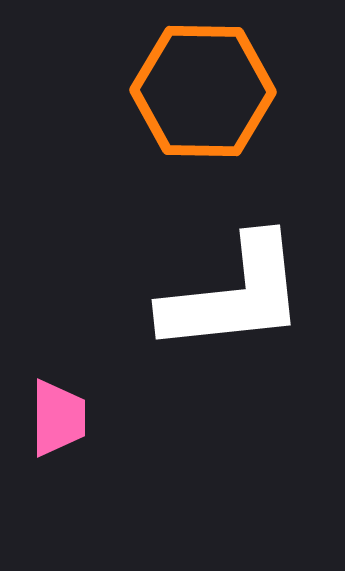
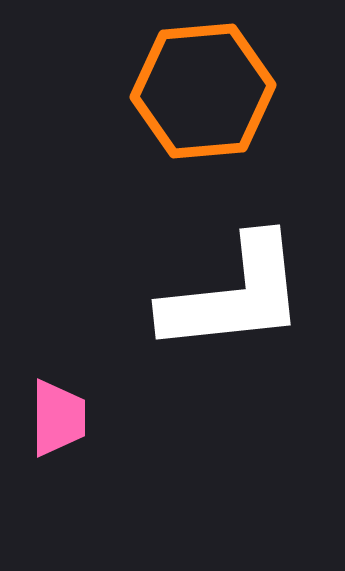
orange hexagon: rotated 6 degrees counterclockwise
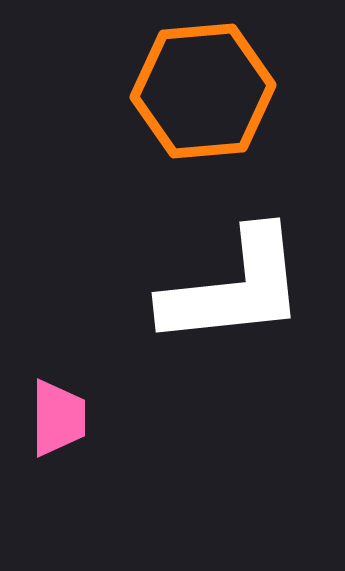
white L-shape: moved 7 px up
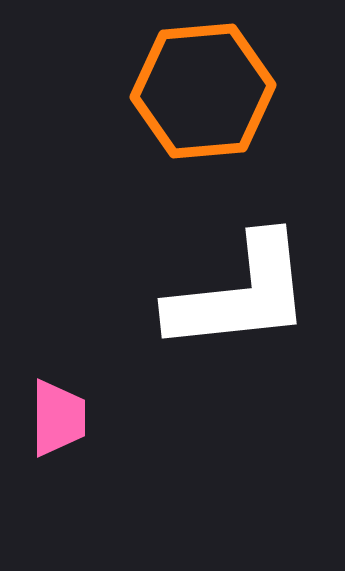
white L-shape: moved 6 px right, 6 px down
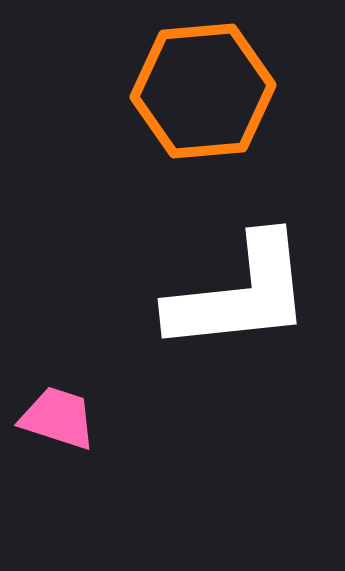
pink trapezoid: rotated 72 degrees counterclockwise
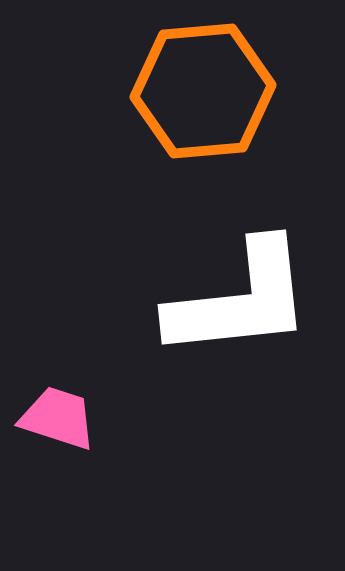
white L-shape: moved 6 px down
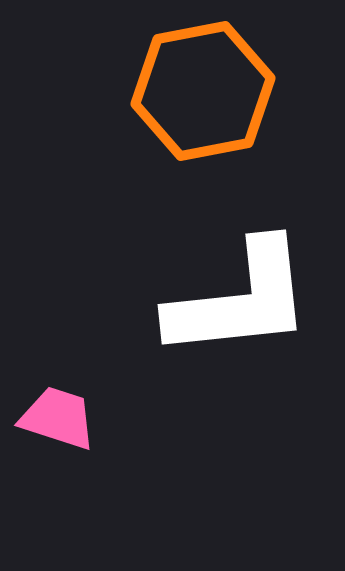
orange hexagon: rotated 6 degrees counterclockwise
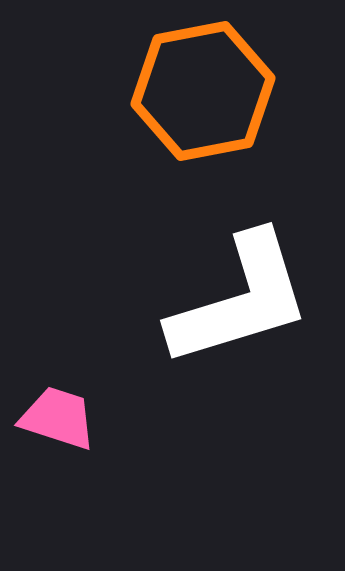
white L-shape: rotated 11 degrees counterclockwise
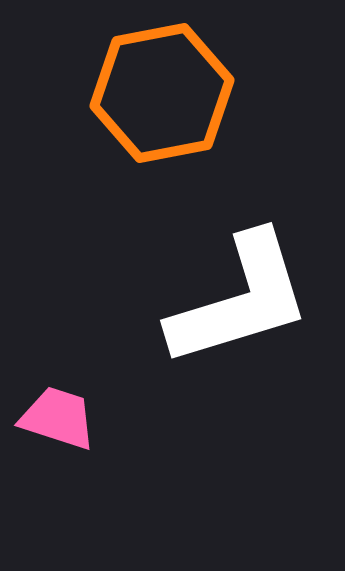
orange hexagon: moved 41 px left, 2 px down
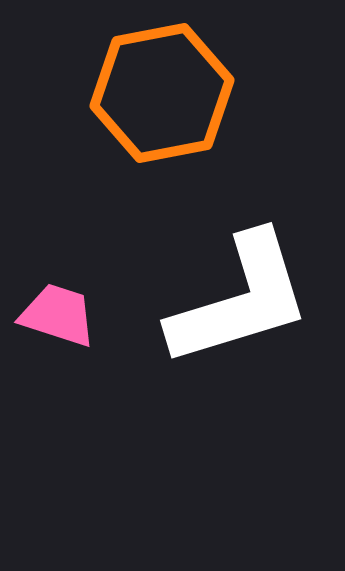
pink trapezoid: moved 103 px up
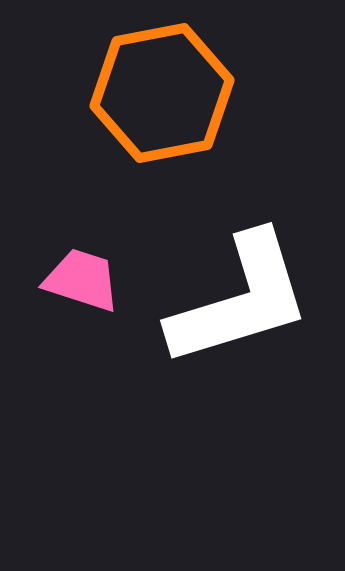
pink trapezoid: moved 24 px right, 35 px up
